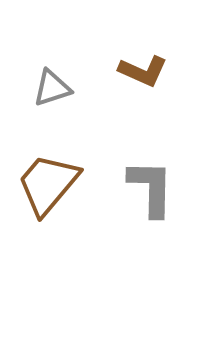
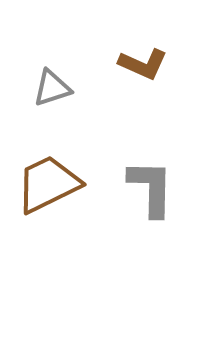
brown L-shape: moved 7 px up
brown trapezoid: rotated 24 degrees clockwise
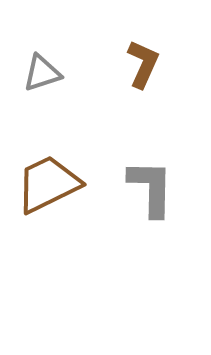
brown L-shape: rotated 90 degrees counterclockwise
gray triangle: moved 10 px left, 15 px up
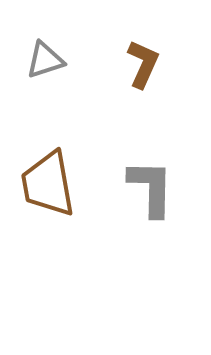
gray triangle: moved 3 px right, 13 px up
brown trapezoid: rotated 74 degrees counterclockwise
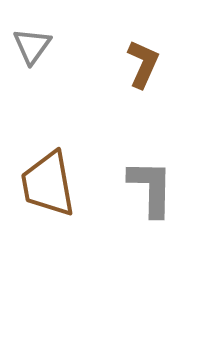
gray triangle: moved 13 px left, 14 px up; rotated 36 degrees counterclockwise
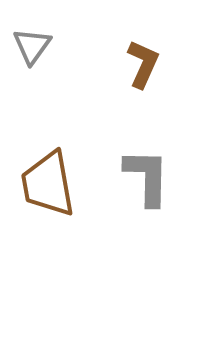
gray L-shape: moved 4 px left, 11 px up
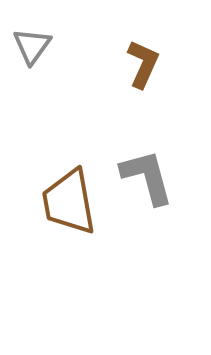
gray L-shape: rotated 16 degrees counterclockwise
brown trapezoid: moved 21 px right, 18 px down
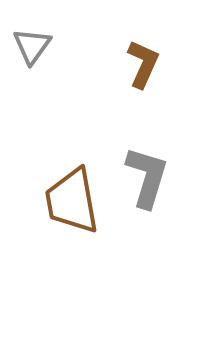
gray L-shape: rotated 32 degrees clockwise
brown trapezoid: moved 3 px right, 1 px up
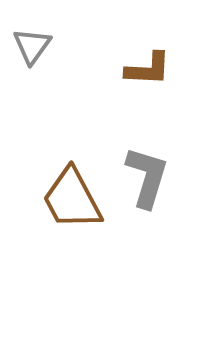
brown L-shape: moved 5 px right, 5 px down; rotated 69 degrees clockwise
brown trapezoid: moved 2 px up; rotated 18 degrees counterclockwise
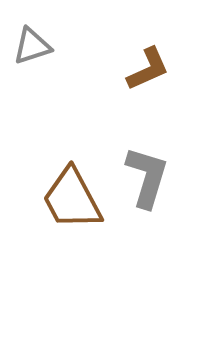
gray triangle: rotated 36 degrees clockwise
brown L-shape: rotated 27 degrees counterclockwise
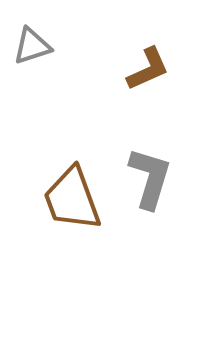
gray L-shape: moved 3 px right, 1 px down
brown trapezoid: rotated 8 degrees clockwise
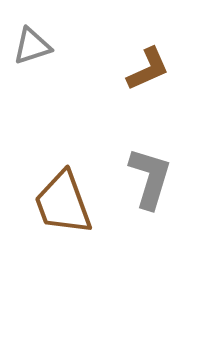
brown trapezoid: moved 9 px left, 4 px down
